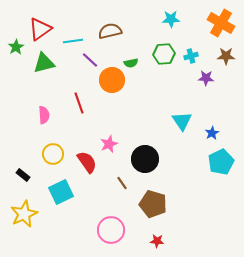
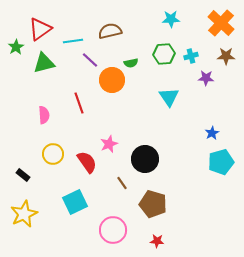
orange cross: rotated 12 degrees clockwise
cyan triangle: moved 13 px left, 24 px up
cyan pentagon: rotated 10 degrees clockwise
cyan square: moved 14 px right, 10 px down
pink circle: moved 2 px right
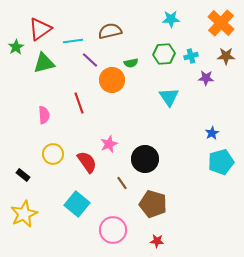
cyan square: moved 2 px right, 2 px down; rotated 25 degrees counterclockwise
